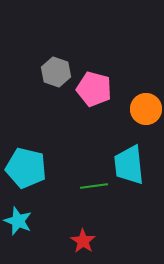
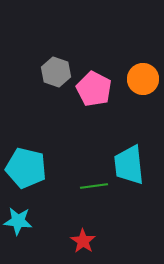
pink pentagon: rotated 12 degrees clockwise
orange circle: moved 3 px left, 30 px up
cyan star: rotated 16 degrees counterclockwise
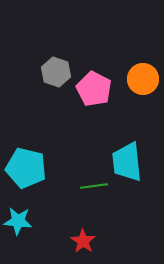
cyan trapezoid: moved 2 px left, 3 px up
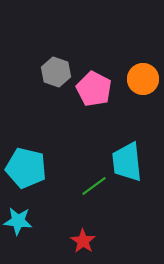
green line: rotated 28 degrees counterclockwise
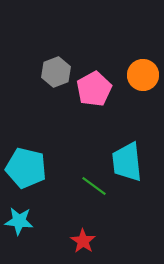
gray hexagon: rotated 20 degrees clockwise
orange circle: moved 4 px up
pink pentagon: rotated 16 degrees clockwise
green line: rotated 72 degrees clockwise
cyan star: moved 1 px right
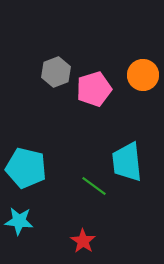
pink pentagon: rotated 12 degrees clockwise
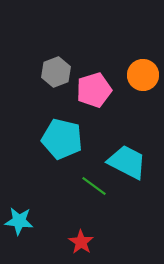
pink pentagon: moved 1 px down
cyan trapezoid: rotated 123 degrees clockwise
cyan pentagon: moved 36 px right, 29 px up
red star: moved 2 px left, 1 px down
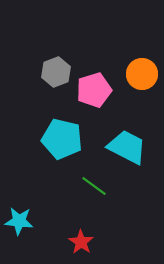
orange circle: moved 1 px left, 1 px up
cyan trapezoid: moved 15 px up
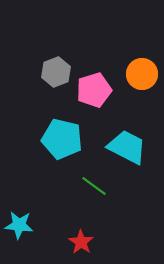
cyan star: moved 4 px down
